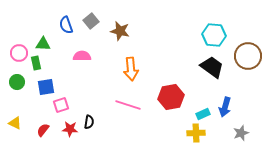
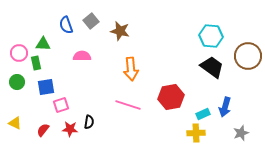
cyan hexagon: moved 3 px left, 1 px down
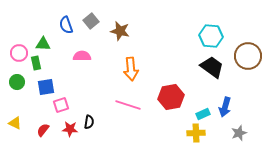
gray star: moved 2 px left
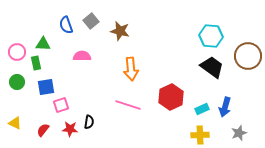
pink circle: moved 2 px left, 1 px up
red hexagon: rotated 15 degrees counterclockwise
cyan rectangle: moved 1 px left, 5 px up
yellow cross: moved 4 px right, 2 px down
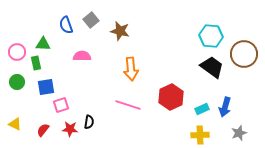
gray square: moved 1 px up
brown circle: moved 4 px left, 2 px up
yellow triangle: moved 1 px down
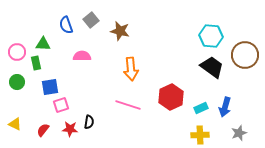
brown circle: moved 1 px right, 1 px down
blue square: moved 4 px right
cyan rectangle: moved 1 px left, 1 px up
